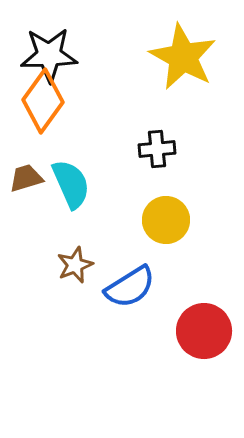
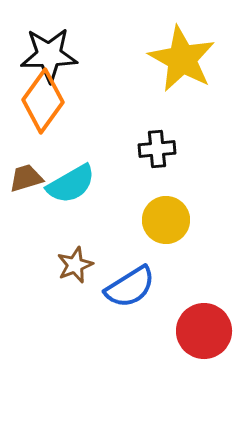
yellow star: moved 1 px left, 2 px down
cyan semicircle: rotated 84 degrees clockwise
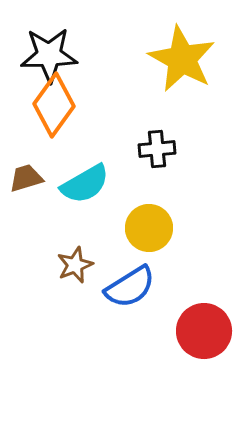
orange diamond: moved 11 px right, 4 px down
cyan semicircle: moved 14 px right
yellow circle: moved 17 px left, 8 px down
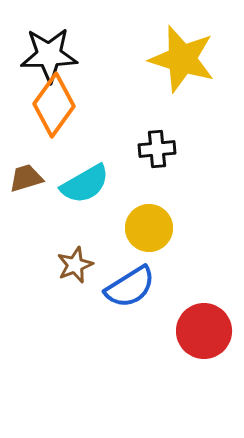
yellow star: rotated 12 degrees counterclockwise
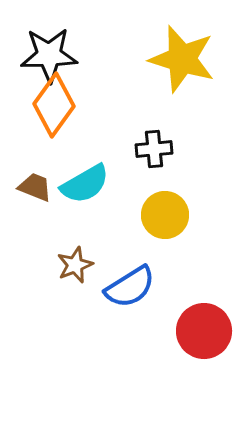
black cross: moved 3 px left
brown trapezoid: moved 9 px right, 9 px down; rotated 39 degrees clockwise
yellow circle: moved 16 px right, 13 px up
